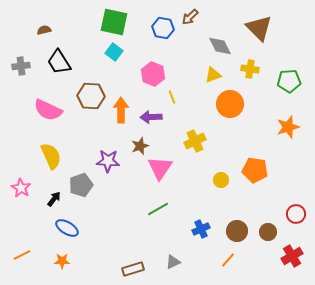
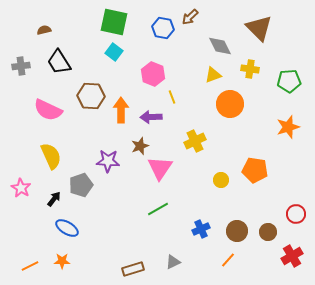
orange line at (22, 255): moved 8 px right, 11 px down
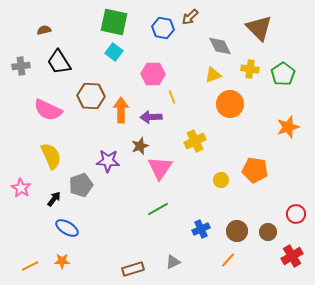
pink hexagon at (153, 74): rotated 20 degrees counterclockwise
green pentagon at (289, 81): moved 6 px left, 7 px up; rotated 30 degrees counterclockwise
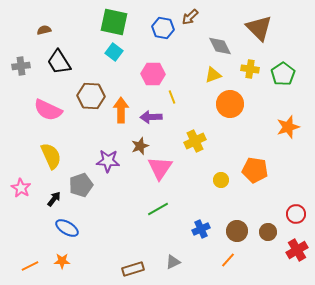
red cross at (292, 256): moved 5 px right, 6 px up
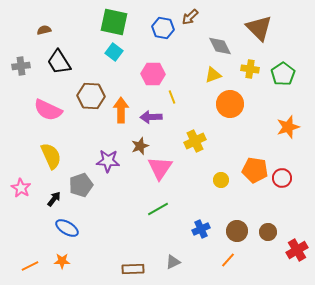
red circle at (296, 214): moved 14 px left, 36 px up
brown rectangle at (133, 269): rotated 15 degrees clockwise
